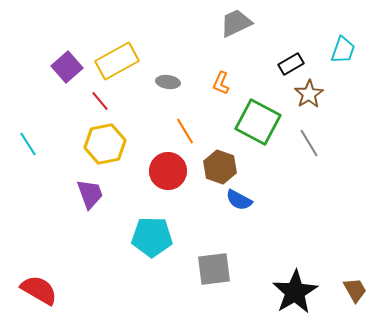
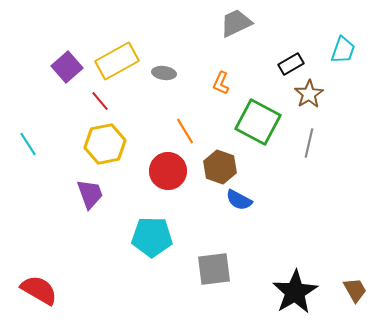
gray ellipse: moved 4 px left, 9 px up
gray line: rotated 44 degrees clockwise
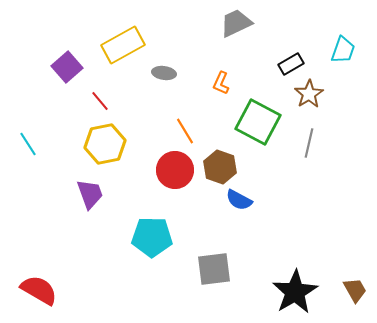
yellow rectangle: moved 6 px right, 16 px up
red circle: moved 7 px right, 1 px up
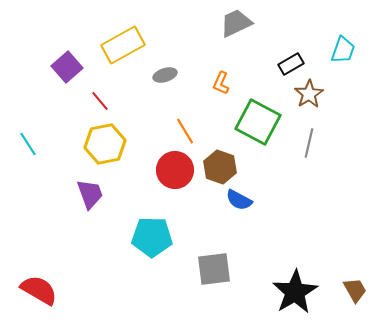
gray ellipse: moved 1 px right, 2 px down; rotated 25 degrees counterclockwise
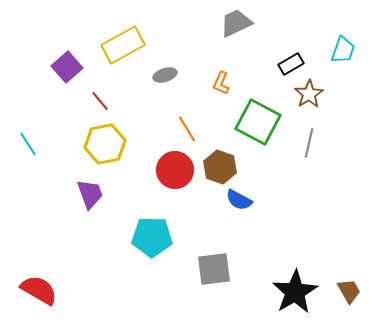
orange line: moved 2 px right, 2 px up
brown trapezoid: moved 6 px left, 1 px down
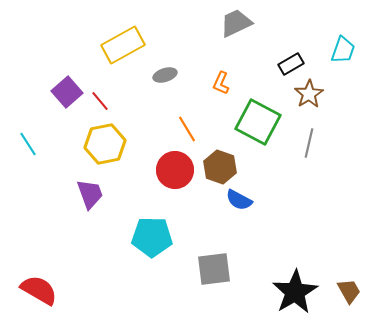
purple square: moved 25 px down
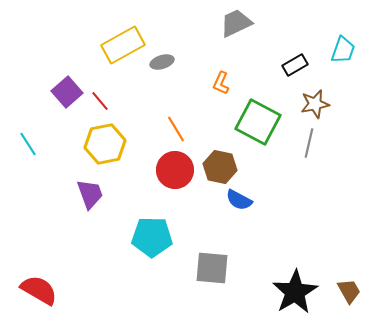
black rectangle: moved 4 px right, 1 px down
gray ellipse: moved 3 px left, 13 px up
brown star: moved 6 px right, 10 px down; rotated 20 degrees clockwise
orange line: moved 11 px left
brown hexagon: rotated 8 degrees counterclockwise
gray square: moved 2 px left, 1 px up; rotated 12 degrees clockwise
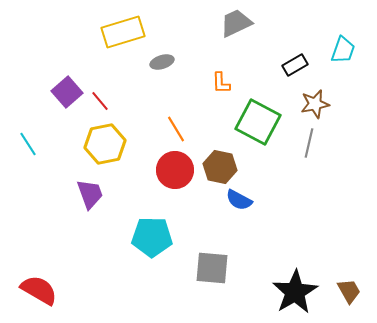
yellow rectangle: moved 13 px up; rotated 12 degrees clockwise
orange L-shape: rotated 25 degrees counterclockwise
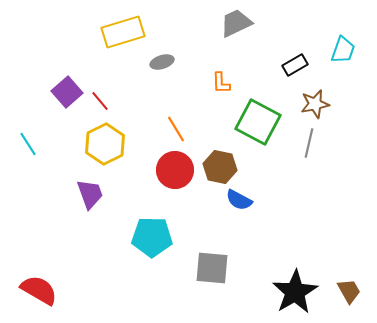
yellow hexagon: rotated 15 degrees counterclockwise
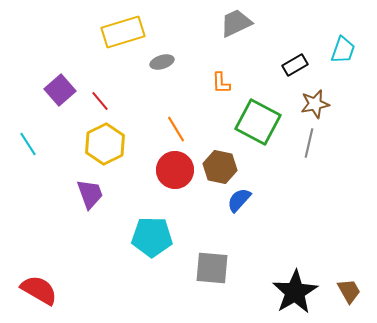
purple square: moved 7 px left, 2 px up
blue semicircle: rotated 104 degrees clockwise
